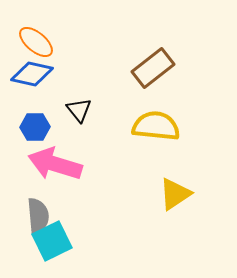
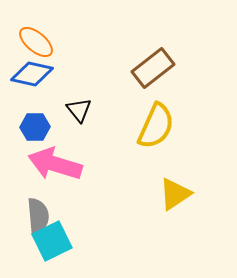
yellow semicircle: rotated 108 degrees clockwise
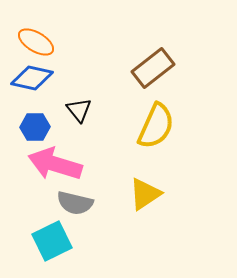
orange ellipse: rotated 9 degrees counterclockwise
blue diamond: moved 4 px down
yellow triangle: moved 30 px left
gray semicircle: moved 37 px right, 13 px up; rotated 108 degrees clockwise
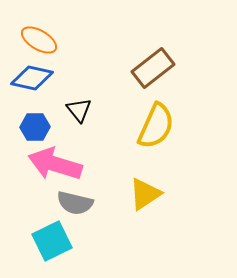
orange ellipse: moved 3 px right, 2 px up
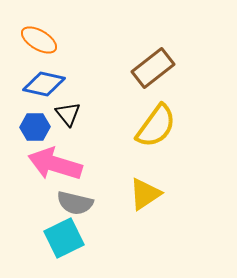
blue diamond: moved 12 px right, 6 px down
black triangle: moved 11 px left, 4 px down
yellow semicircle: rotated 12 degrees clockwise
cyan square: moved 12 px right, 3 px up
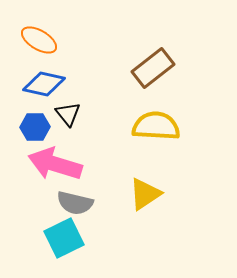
yellow semicircle: rotated 123 degrees counterclockwise
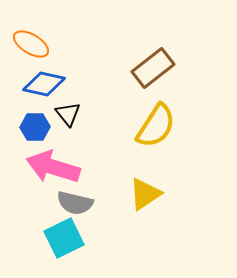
orange ellipse: moved 8 px left, 4 px down
yellow semicircle: rotated 120 degrees clockwise
pink arrow: moved 2 px left, 3 px down
